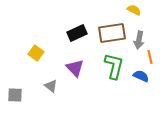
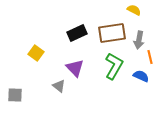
green L-shape: rotated 16 degrees clockwise
gray triangle: moved 8 px right
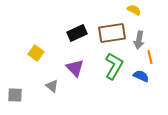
gray triangle: moved 7 px left
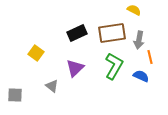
purple triangle: rotated 30 degrees clockwise
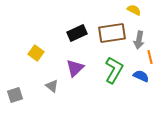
green L-shape: moved 4 px down
gray square: rotated 21 degrees counterclockwise
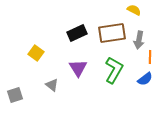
orange line: rotated 16 degrees clockwise
purple triangle: moved 3 px right; rotated 18 degrees counterclockwise
blue semicircle: moved 4 px right, 3 px down; rotated 119 degrees clockwise
gray triangle: moved 1 px up
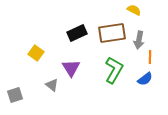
purple triangle: moved 7 px left
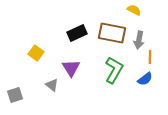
brown rectangle: rotated 20 degrees clockwise
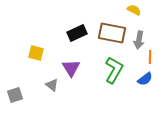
yellow square: rotated 21 degrees counterclockwise
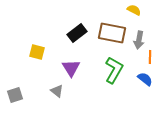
black rectangle: rotated 12 degrees counterclockwise
yellow square: moved 1 px right, 1 px up
blue semicircle: rotated 105 degrees counterclockwise
gray triangle: moved 5 px right, 6 px down
